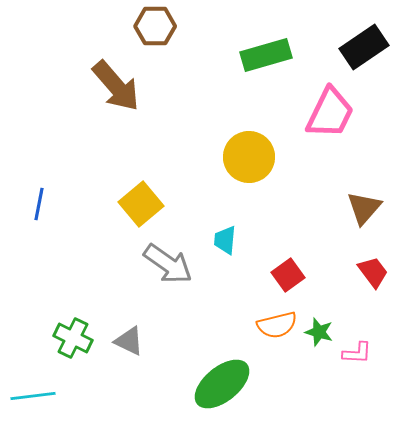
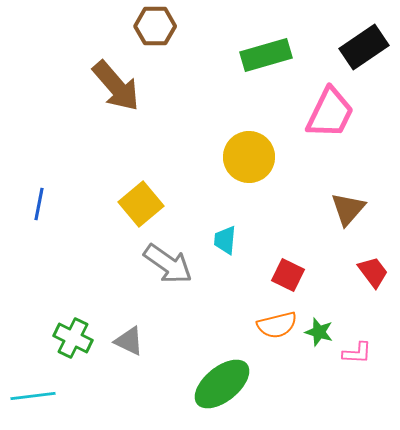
brown triangle: moved 16 px left, 1 px down
red square: rotated 28 degrees counterclockwise
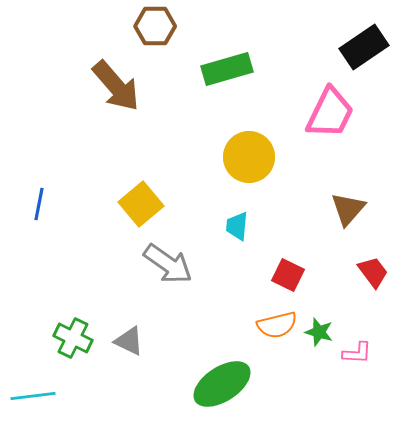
green rectangle: moved 39 px left, 14 px down
cyan trapezoid: moved 12 px right, 14 px up
green ellipse: rotated 6 degrees clockwise
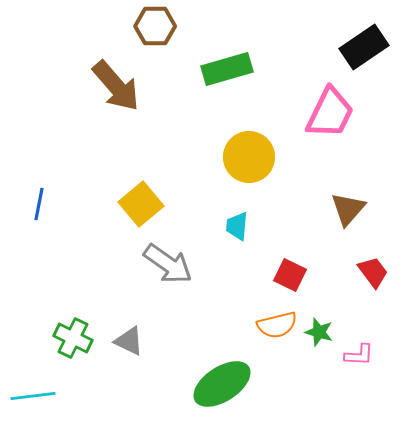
red square: moved 2 px right
pink L-shape: moved 2 px right, 2 px down
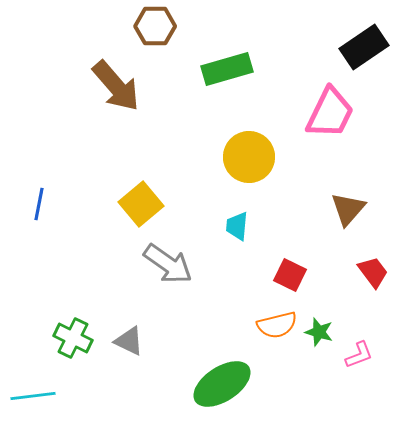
pink L-shape: rotated 24 degrees counterclockwise
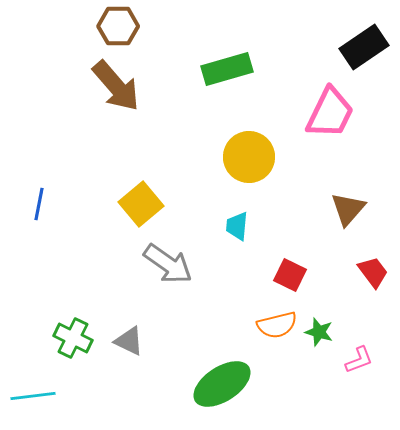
brown hexagon: moved 37 px left
pink L-shape: moved 5 px down
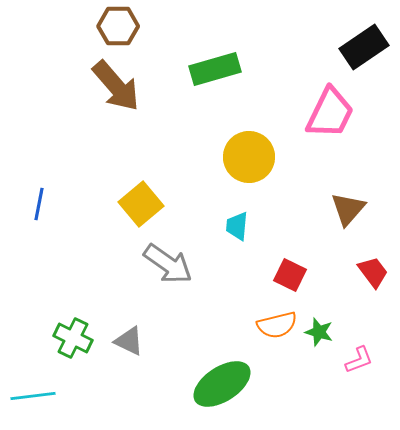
green rectangle: moved 12 px left
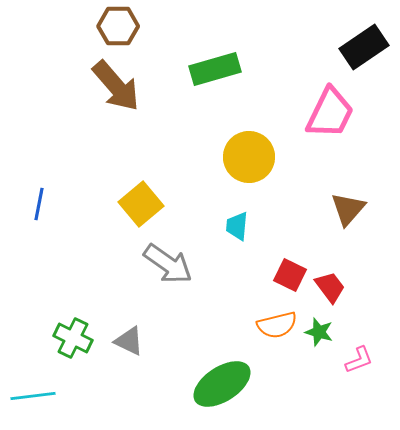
red trapezoid: moved 43 px left, 15 px down
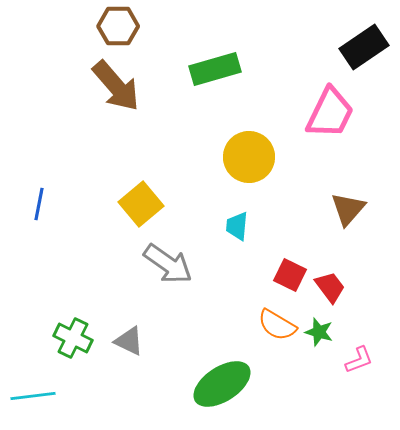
orange semicircle: rotated 45 degrees clockwise
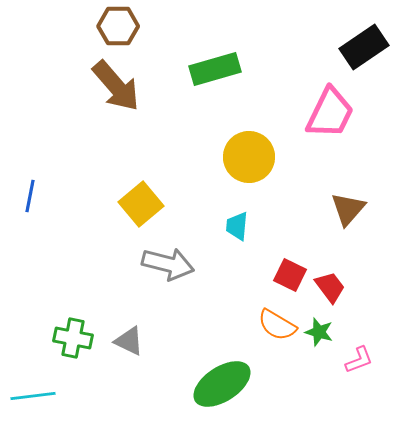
blue line: moved 9 px left, 8 px up
gray arrow: rotated 21 degrees counterclockwise
green cross: rotated 15 degrees counterclockwise
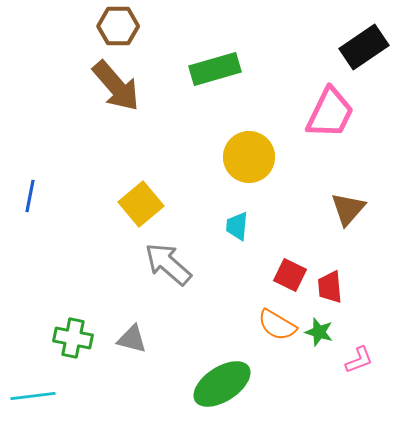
gray arrow: rotated 153 degrees counterclockwise
red trapezoid: rotated 148 degrees counterclockwise
gray triangle: moved 3 px right, 2 px up; rotated 12 degrees counterclockwise
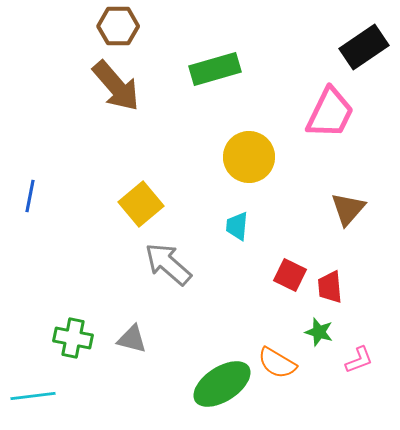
orange semicircle: moved 38 px down
